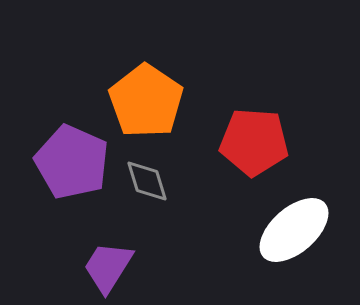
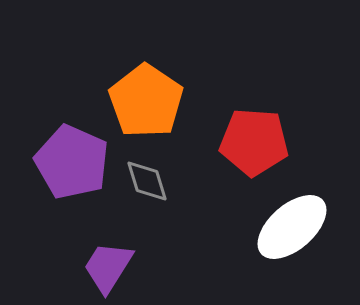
white ellipse: moved 2 px left, 3 px up
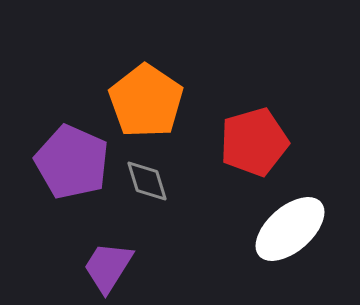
red pentagon: rotated 20 degrees counterclockwise
white ellipse: moved 2 px left, 2 px down
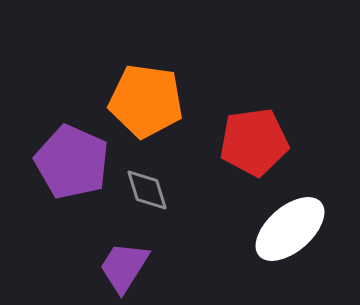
orange pentagon: rotated 26 degrees counterclockwise
red pentagon: rotated 8 degrees clockwise
gray diamond: moved 9 px down
purple trapezoid: moved 16 px right
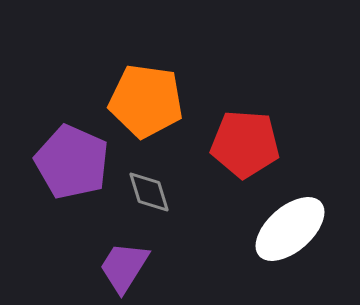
red pentagon: moved 9 px left, 2 px down; rotated 12 degrees clockwise
gray diamond: moved 2 px right, 2 px down
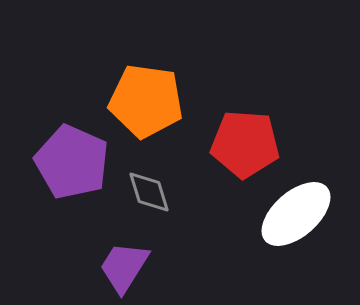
white ellipse: moved 6 px right, 15 px up
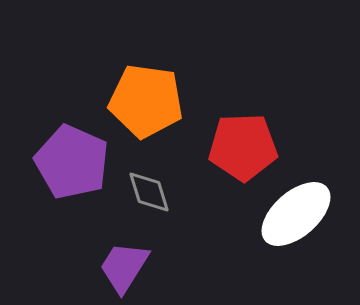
red pentagon: moved 2 px left, 3 px down; rotated 6 degrees counterclockwise
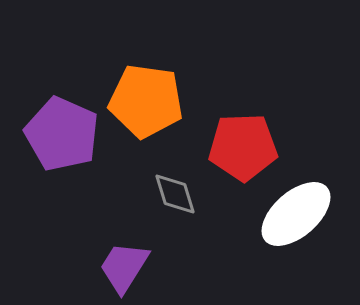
purple pentagon: moved 10 px left, 28 px up
gray diamond: moved 26 px right, 2 px down
